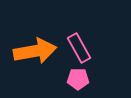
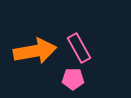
pink pentagon: moved 5 px left
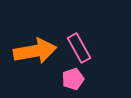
pink pentagon: rotated 20 degrees counterclockwise
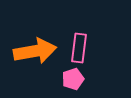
pink rectangle: rotated 36 degrees clockwise
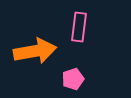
pink rectangle: moved 21 px up
